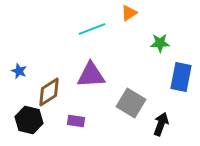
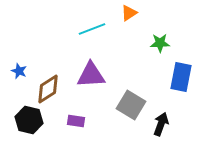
brown diamond: moved 1 px left, 3 px up
gray square: moved 2 px down
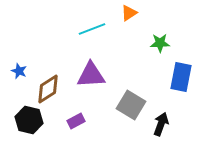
purple rectangle: rotated 36 degrees counterclockwise
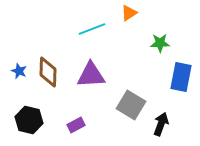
brown diamond: moved 17 px up; rotated 56 degrees counterclockwise
purple rectangle: moved 4 px down
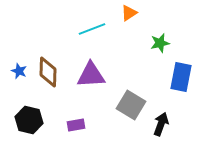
green star: rotated 12 degrees counterclockwise
purple rectangle: rotated 18 degrees clockwise
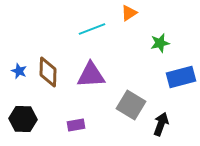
blue rectangle: rotated 64 degrees clockwise
black hexagon: moved 6 px left, 1 px up; rotated 12 degrees counterclockwise
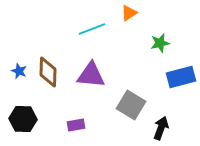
purple triangle: rotated 8 degrees clockwise
black arrow: moved 4 px down
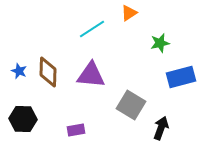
cyan line: rotated 12 degrees counterclockwise
purple rectangle: moved 5 px down
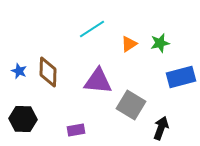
orange triangle: moved 31 px down
purple triangle: moved 7 px right, 6 px down
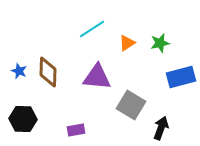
orange triangle: moved 2 px left, 1 px up
purple triangle: moved 1 px left, 4 px up
